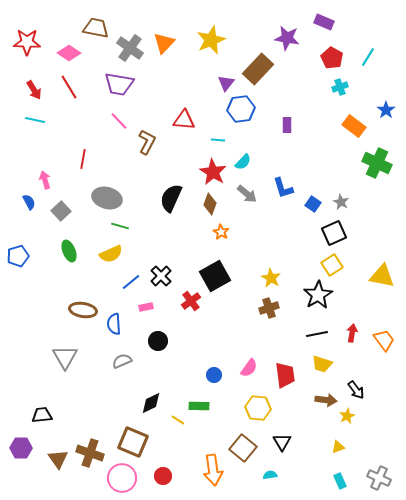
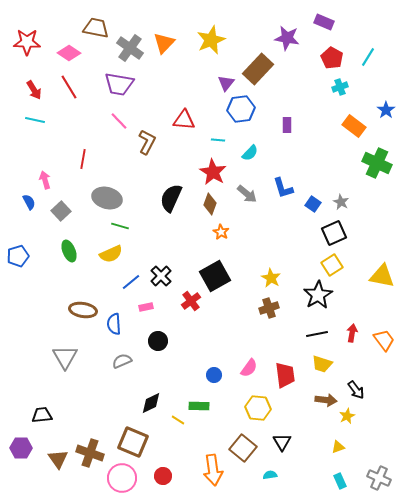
cyan semicircle at (243, 162): moved 7 px right, 9 px up
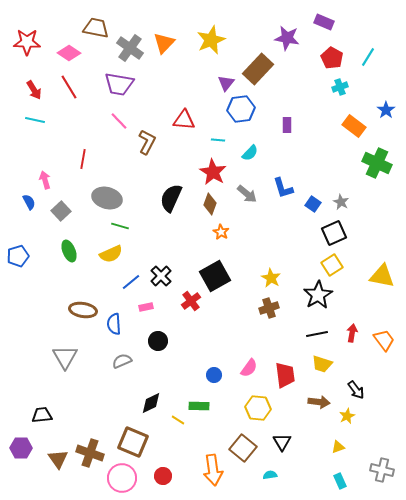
brown arrow at (326, 400): moved 7 px left, 2 px down
gray cross at (379, 478): moved 3 px right, 8 px up; rotated 10 degrees counterclockwise
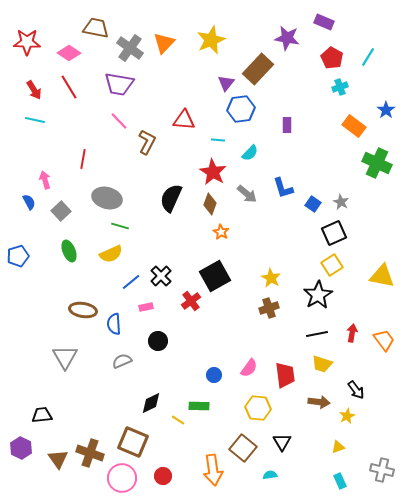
purple hexagon at (21, 448): rotated 25 degrees clockwise
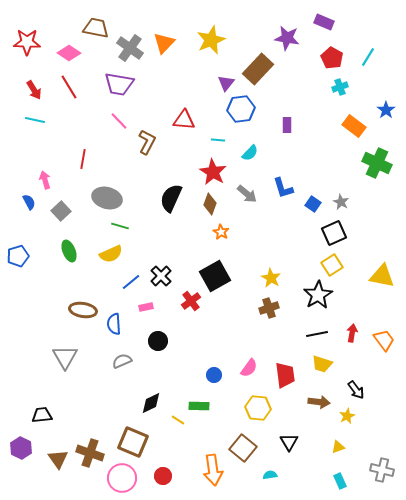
black triangle at (282, 442): moved 7 px right
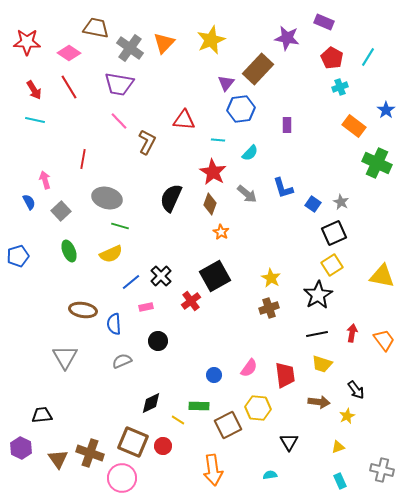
brown square at (243, 448): moved 15 px left, 23 px up; rotated 24 degrees clockwise
red circle at (163, 476): moved 30 px up
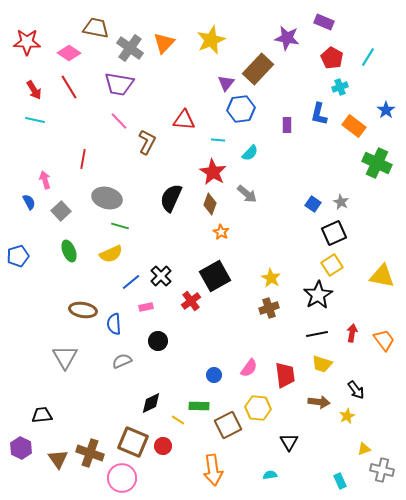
blue L-shape at (283, 188): moved 36 px right, 74 px up; rotated 30 degrees clockwise
yellow triangle at (338, 447): moved 26 px right, 2 px down
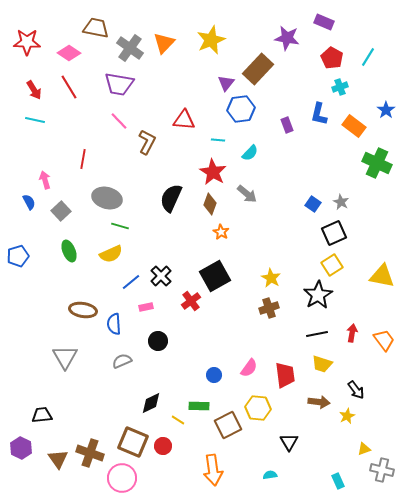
purple rectangle at (287, 125): rotated 21 degrees counterclockwise
cyan rectangle at (340, 481): moved 2 px left
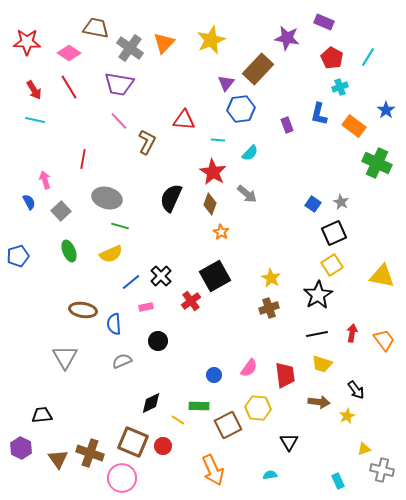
orange arrow at (213, 470): rotated 16 degrees counterclockwise
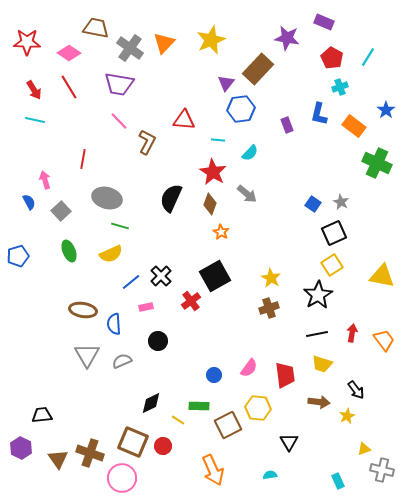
gray triangle at (65, 357): moved 22 px right, 2 px up
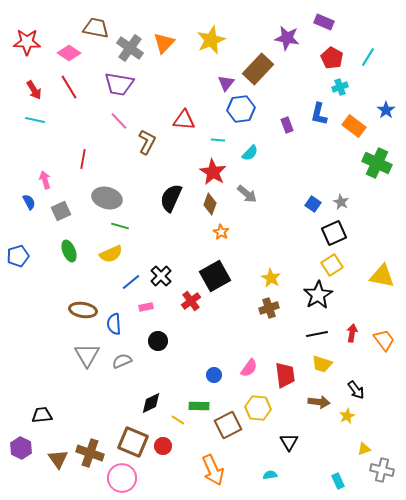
gray square at (61, 211): rotated 18 degrees clockwise
